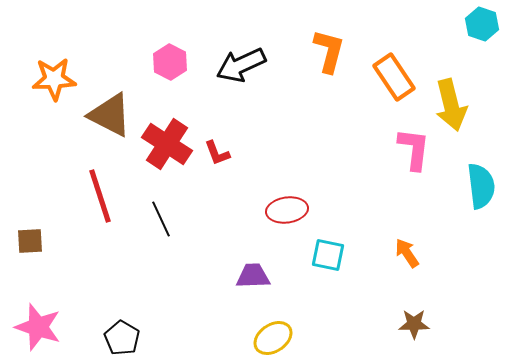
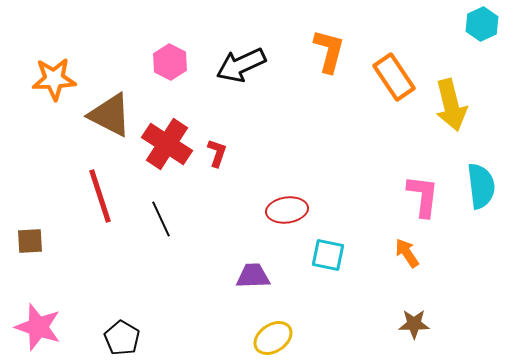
cyan hexagon: rotated 16 degrees clockwise
pink L-shape: moved 9 px right, 47 px down
red L-shape: rotated 140 degrees counterclockwise
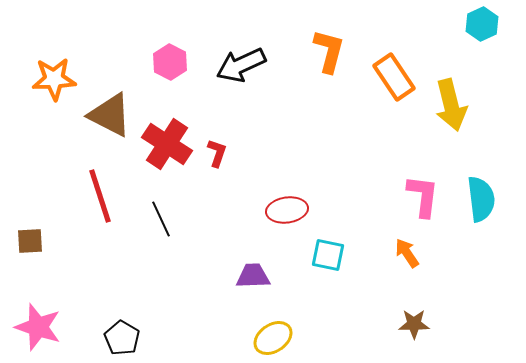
cyan semicircle: moved 13 px down
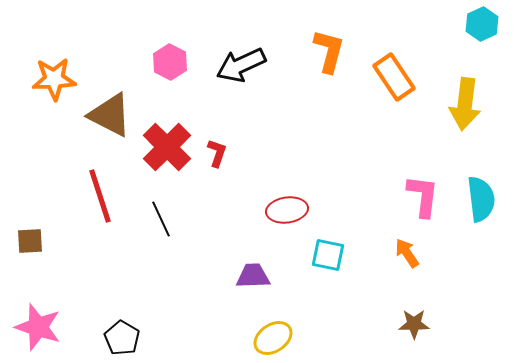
yellow arrow: moved 14 px right, 1 px up; rotated 21 degrees clockwise
red cross: moved 3 px down; rotated 12 degrees clockwise
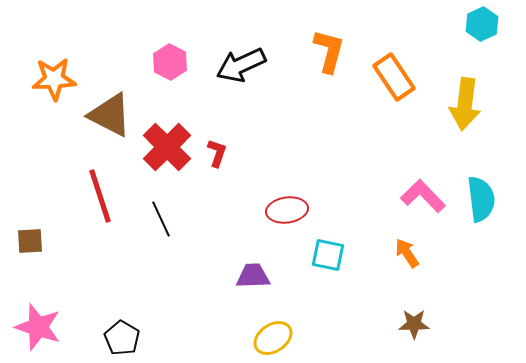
pink L-shape: rotated 51 degrees counterclockwise
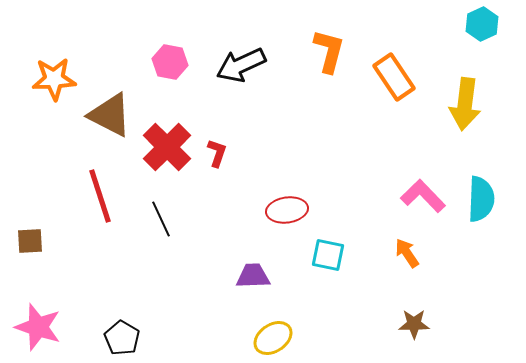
pink hexagon: rotated 16 degrees counterclockwise
cyan semicircle: rotated 9 degrees clockwise
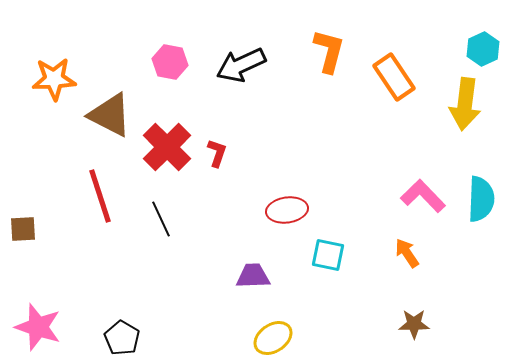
cyan hexagon: moved 1 px right, 25 px down
brown square: moved 7 px left, 12 px up
